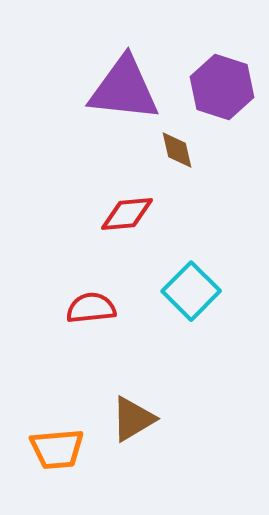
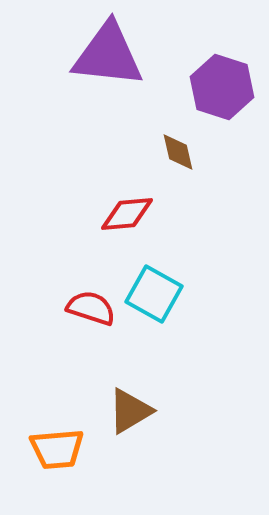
purple triangle: moved 16 px left, 34 px up
brown diamond: moved 1 px right, 2 px down
cyan square: moved 37 px left, 3 px down; rotated 16 degrees counterclockwise
red semicircle: rotated 24 degrees clockwise
brown triangle: moved 3 px left, 8 px up
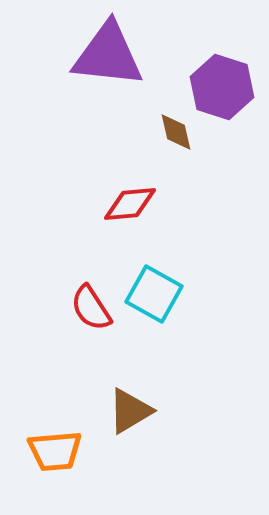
brown diamond: moved 2 px left, 20 px up
red diamond: moved 3 px right, 10 px up
red semicircle: rotated 141 degrees counterclockwise
orange trapezoid: moved 2 px left, 2 px down
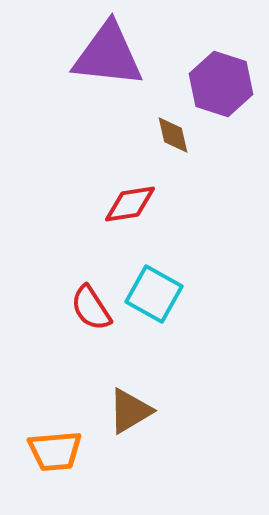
purple hexagon: moved 1 px left, 3 px up
brown diamond: moved 3 px left, 3 px down
red diamond: rotated 4 degrees counterclockwise
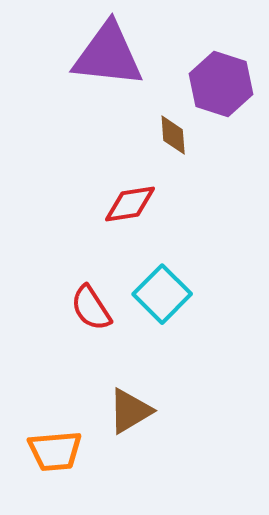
brown diamond: rotated 9 degrees clockwise
cyan square: moved 8 px right; rotated 16 degrees clockwise
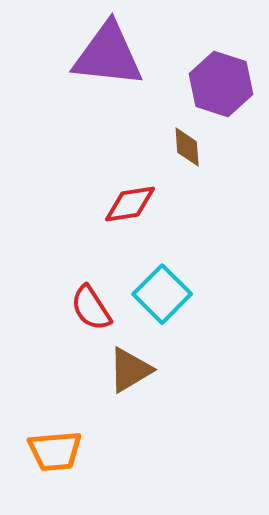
brown diamond: moved 14 px right, 12 px down
brown triangle: moved 41 px up
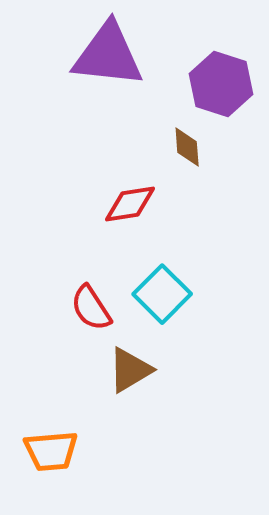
orange trapezoid: moved 4 px left
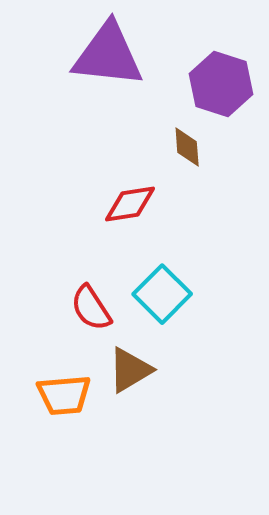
orange trapezoid: moved 13 px right, 56 px up
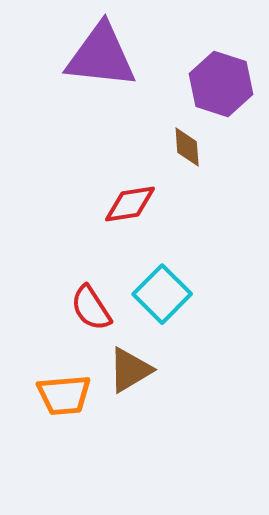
purple triangle: moved 7 px left, 1 px down
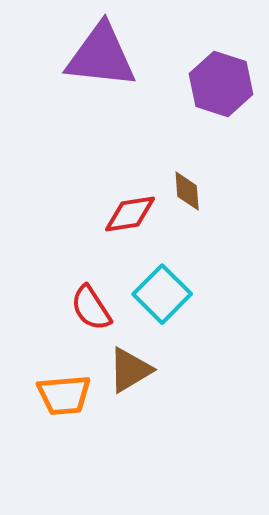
brown diamond: moved 44 px down
red diamond: moved 10 px down
